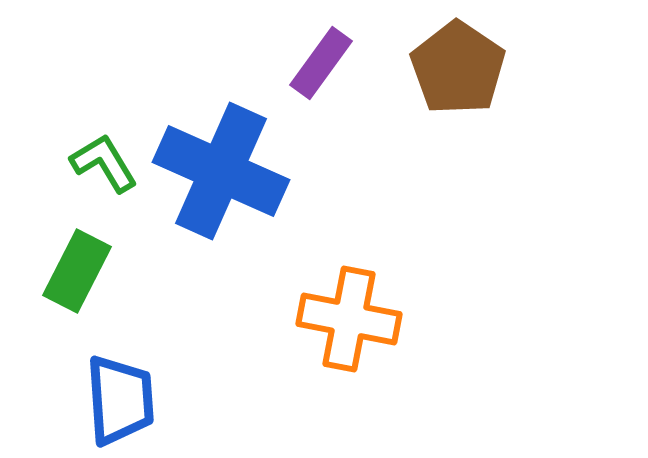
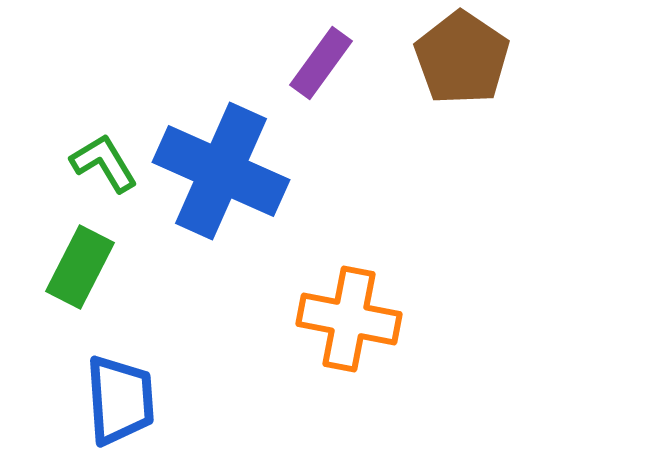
brown pentagon: moved 4 px right, 10 px up
green rectangle: moved 3 px right, 4 px up
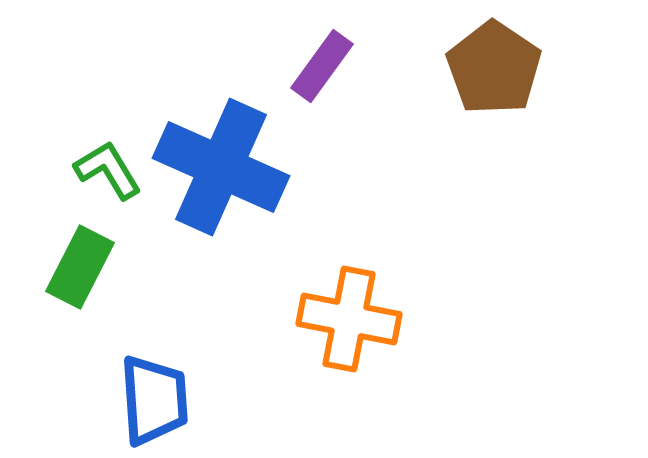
brown pentagon: moved 32 px right, 10 px down
purple rectangle: moved 1 px right, 3 px down
green L-shape: moved 4 px right, 7 px down
blue cross: moved 4 px up
blue trapezoid: moved 34 px right
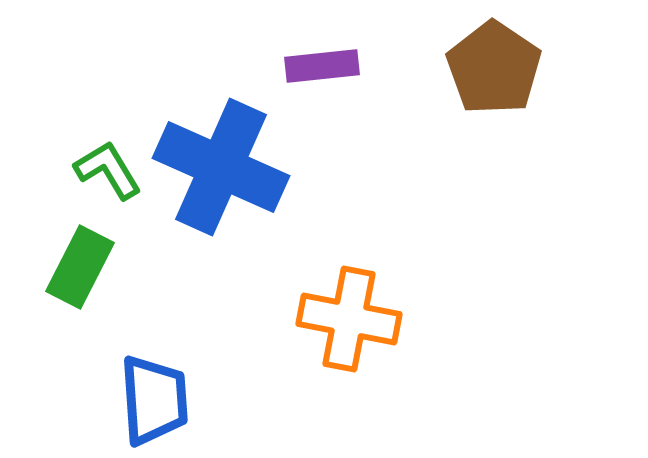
purple rectangle: rotated 48 degrees clockwise
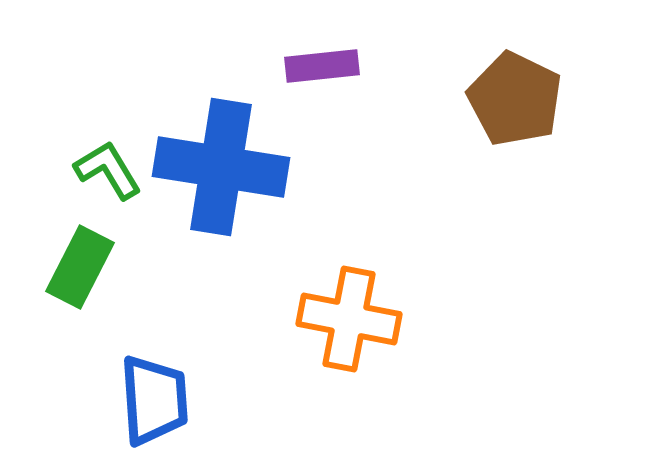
brown pentagon: moved 21 px right, 31 px down; rotated 8 degrees counterclockwise
blue cross: rotated 15 degrees counterclockwise
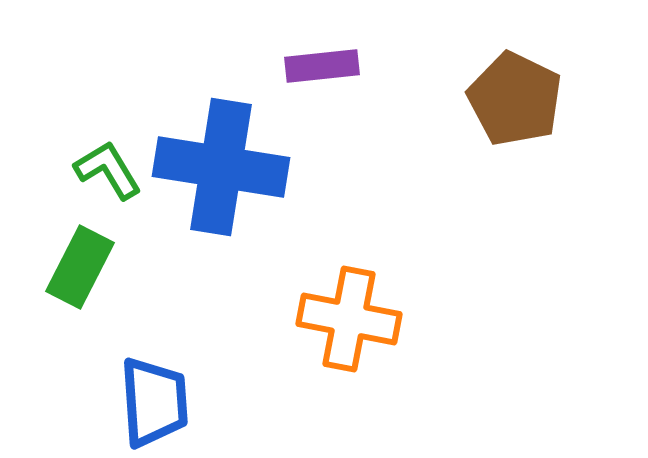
blue trapezoid: moved 2 px down
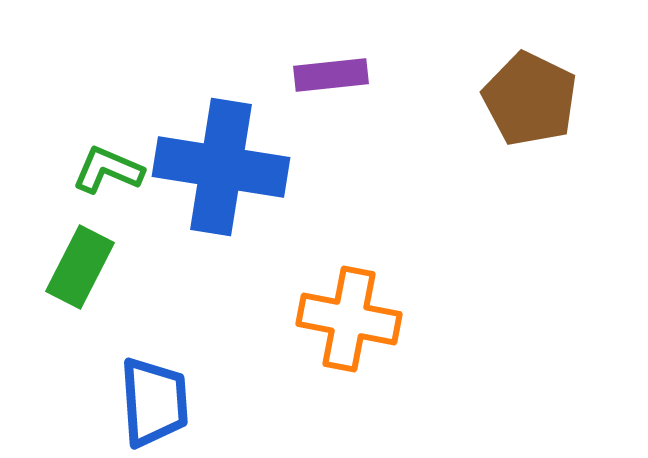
purple rectangle: moved 9 px right, 9 px down
brown pentagon: moved 15 px right
green L-shape: rotated 36 degrees counterclockwise
